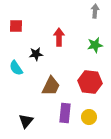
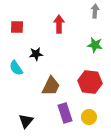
red square: moved 1 px right, 1 px down
red arrow: moved 13 px up
green star: rotated 21 degrees clockwise
purple rectangle: rotated 24 degrees counterclockwise
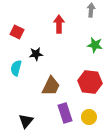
gray arrow: moved 4 px left, 1 px up
red square: moved 5 px down; rotated 24 degrees clockwise
cyan semicircle: rotated 49 degrees clockwise
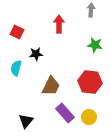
purple rectangle: rotated 24 degrees counterclockwise
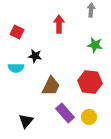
black star: moved 1 px left, 2 px down; rotated 16 degrees clockwise
cyan semicircle: rotated 105 degrees counterclockwise
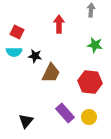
cyan semicircle: moved 2 px left, 16 px up
brown trapezoid: moved 13 px up
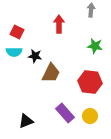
green star: moved 1 px down
yellow circle: moved 1 px right, 1 px up
black triangle: rotated 28 degrees clockwise
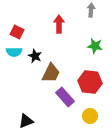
black star: rotated 16 degrees clockwise
purple rectangle: moved 16 px up
